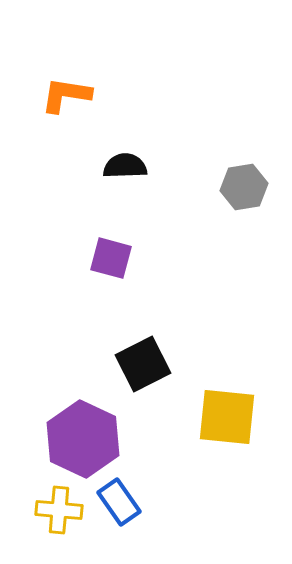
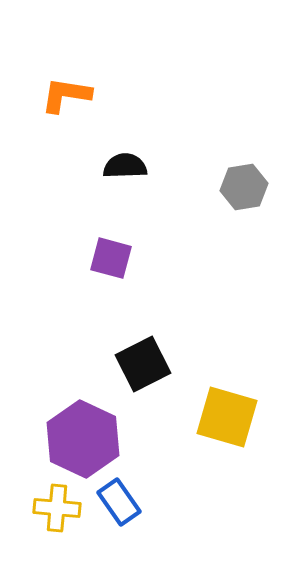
yellow square: rotated 10 degrees clockwise
yellow cross: moved 2 px left, 2 px up
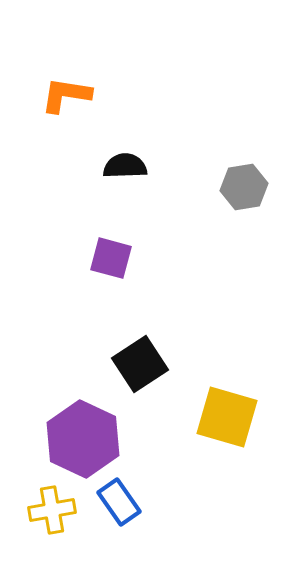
black square: moved 3 px left; rotated 6 degrees counterclockwise
yellow cross: moved 5 px left, 2 px down; rotated 15 degrees counterclockwise
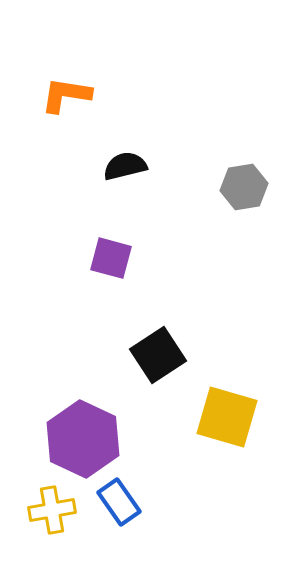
black semicircle: rotated 12 degrees counterclockwise
black square: moved 18 px right, 9 px up
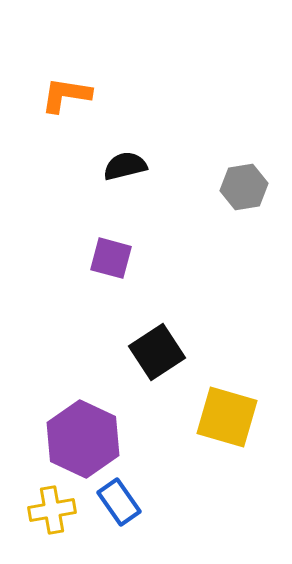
black square: moved 1 px left, 3 px up
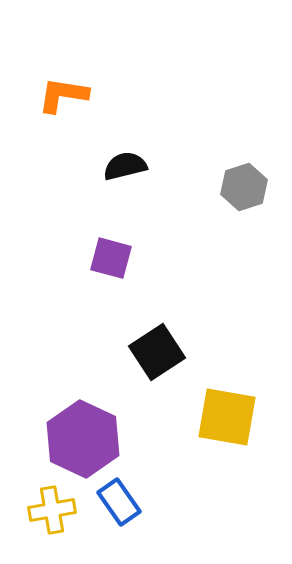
orange L-shape: moved 3 px left
gray hexagon: rotated 9 degrees counterclockwise
yellow square: rotated 6 degrees counterclockwise
